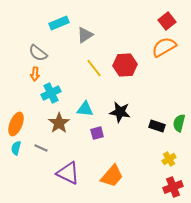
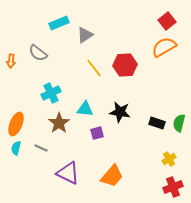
orange arrow: moved 24 px left, 13 px up
black rectangle: moved 3 px up
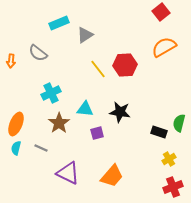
red square: moved 6 px left, 9 px up
yellow line: moved 4 px right, 1 px down
black rectangle: moved 2 px right, 9 px down
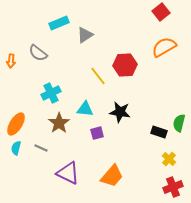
yellow line: moved 7 px down
orange ellipse: rotated 10 degrees clockwise
yellow cross: rotated 16 degrees counterclockwise
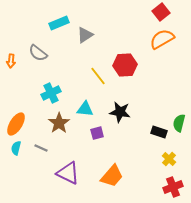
orange semicircle: moved 2 px left, 8 px up
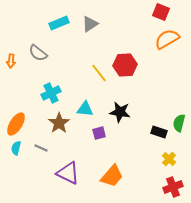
red square: rotated 30 degrees counterclockwise
gray triangle: moved 5 px right, 11 px up
orange semicircle: moved 5 px right
yellow line: moved 1 px right, 3 px up
purple square: moved 2 px right
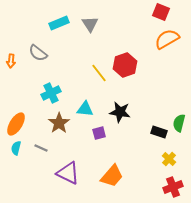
gray triangle: rotated 30 degrees counterclockwise
red hexagon: rotated 15 degrees counterclockwise
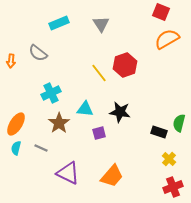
gray triangle: moved 11 px right
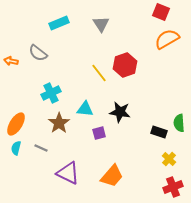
orange arrow: rotated 96 degrees clockwise
green semicircle: rotated 18 degrees counterclockwise
